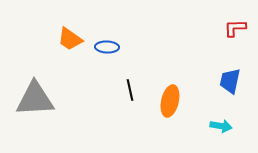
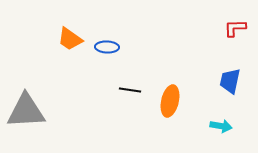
black line: rotated 70 degrees counterclockwise
gray triangle: moved 9 px left, 12 px down
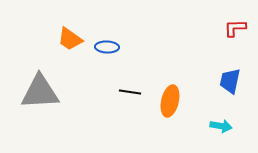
black line: moved 2 px down
gray triangle: moved 14 px right, 19 px up
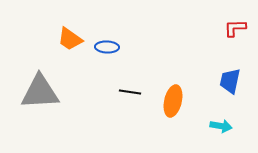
orange ellipse: moved 3 px right
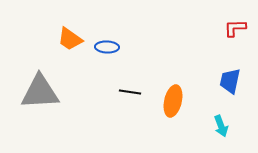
cyan arrow: rotated 60 degrees clockwise
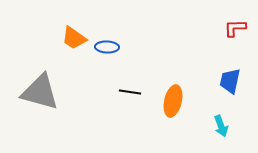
orange trapezoid: moved 4 px right, 1 px up
gray triangle: rotated 18 degrees clockwise
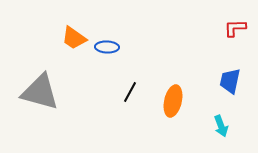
black line: rotated 70 degrees counterclockwise
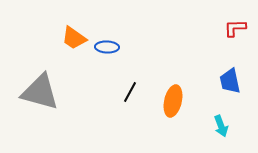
blue trapezoid: rotated 24 degrees counterclockwise
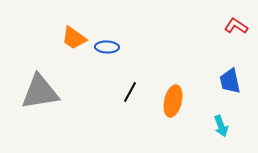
red L-shape: moved 1 px right, 2 px up; rotated 35 degrees clockwise
gray triangle: rotated 24 degrees counterclockwise
